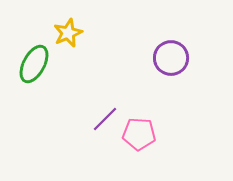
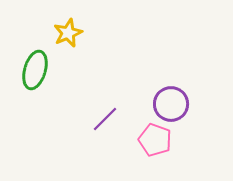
purple circle: moved 46 px down
green ellipse: moved 1 px right, 6 px down; rotated 12 degrees counterclockwise
pink pentagon: moved 16 px right, 6 px down; rotated 16 degrees clockwise
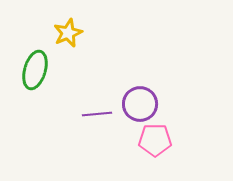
purple circle: moved 31 px left
purple line: moved 8 px left, 5 px up; rotated 40 degrees clockwise
pink pentagon: rotated 20 degrees counterclockwise
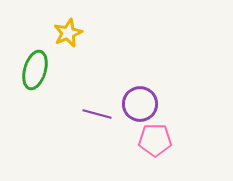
purple line: rotated 20 degrees clockwise
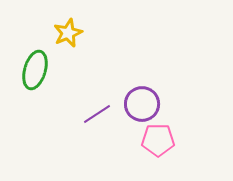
purple circle: moved 2 px right
purple line: rotated 48 degrees counterclockwise
pink pentagon: moved 3 px right
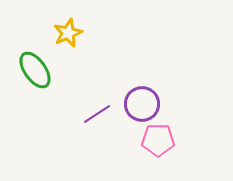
green ellipse: rotated 51 degrees counterclockwise
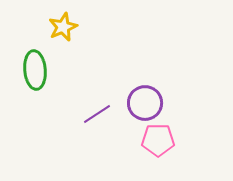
yellow star: moved 5 px left, 6 px up
green ellipse: rotated 30 degrees clockwise
purple circle: moved 3 px right, 1 px up
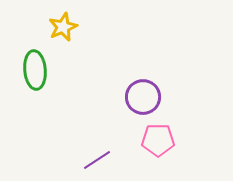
purple circle: moved 2 px left, 6 px up
purple line: moved 46 px down
